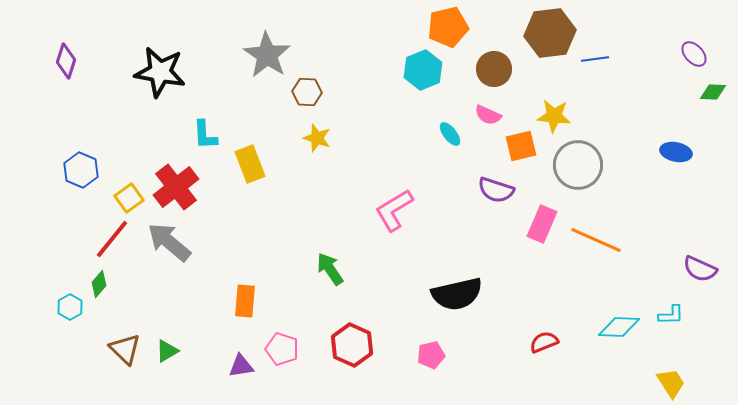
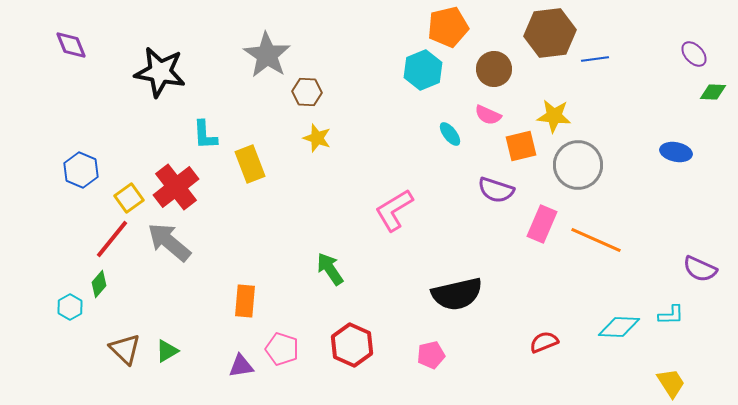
purple diamond at (66, 61): moved 5 px right, 16 px up; rotated 40 degrees counterclockwise
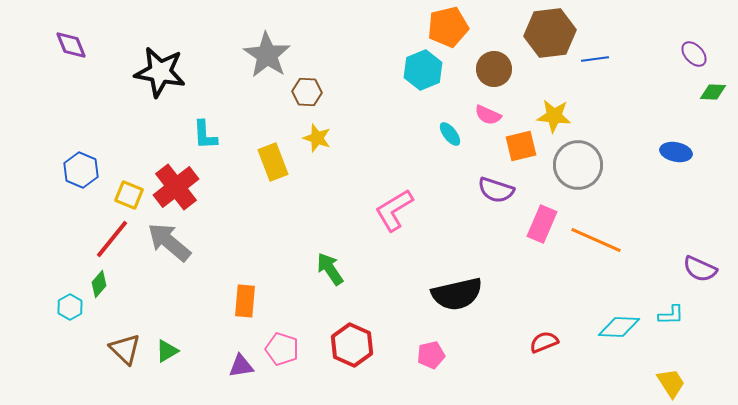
yellow rectangle at (250, 164): moved 23 px right, 2 px up
yellow square at (129, 198): moved 3 px up; rotated 32 degrees counterclockwise
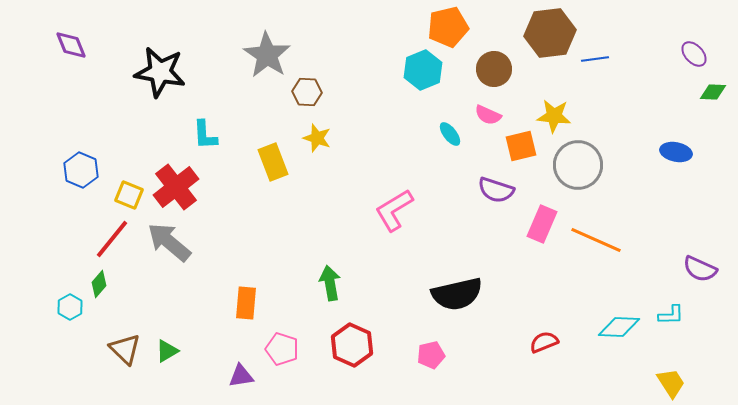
green arrow at (330, 269): moved 14 px down; rotated 24 degrees clockwise
orange rectangle at (245, 301): moved 1 px right, 2 px down
purple triangle at (241, 366): moved 10 px down
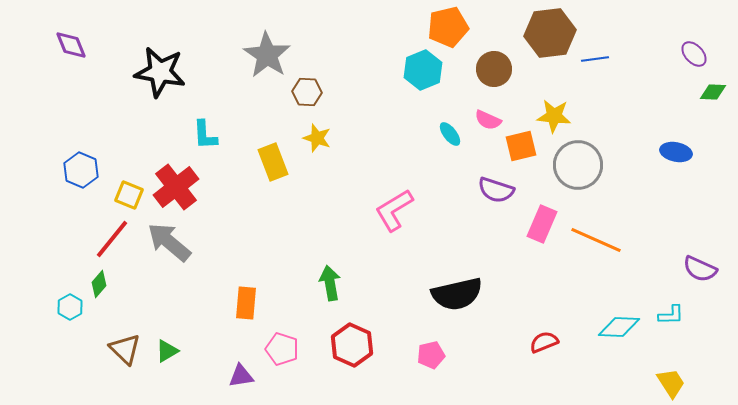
pink semicircle at (488, 115): moved 5 px down
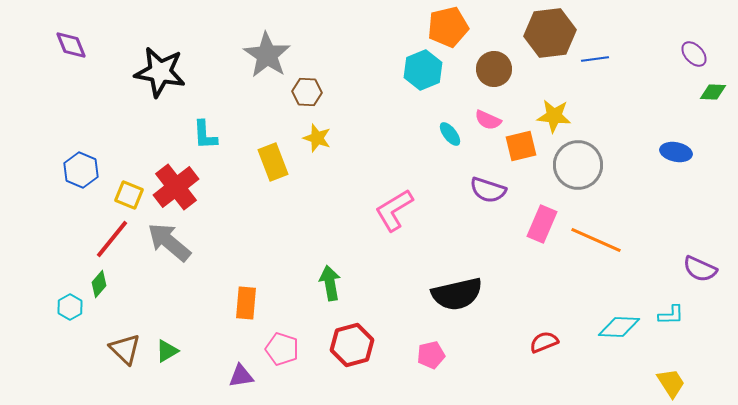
purple semicircle at (496, 190): moved 8 px left
red hexagon at (352, 345): rotated 21 degrees clockwise
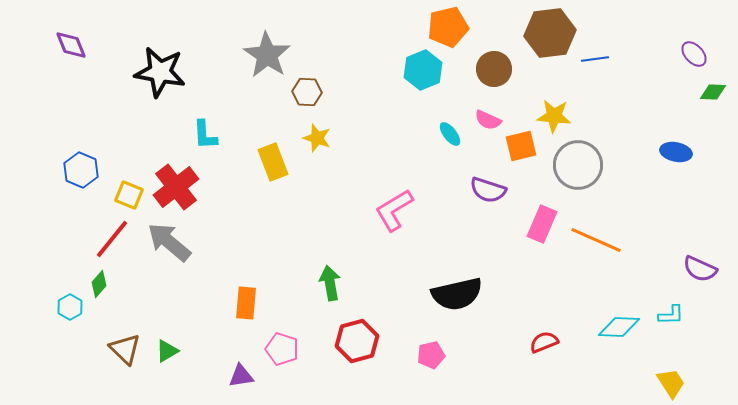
red hexagon at (352, 345): moved 5 px right, 4 px up
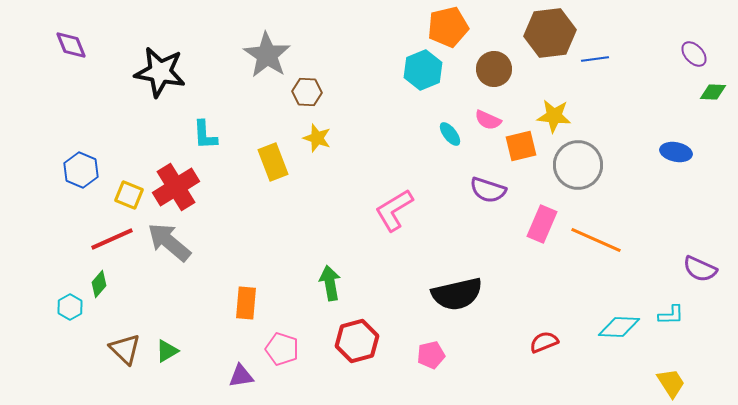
red cross at (176, 187): rotated 6 degrees clockwise
red line at (112, 239): rotated 27 degrees clockwise
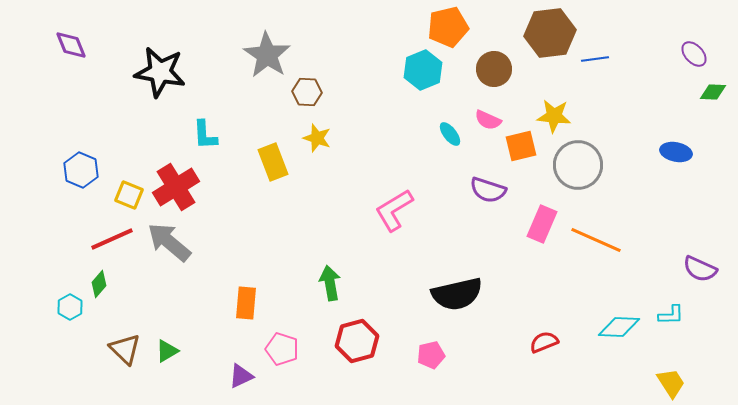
purple triangle at (241, 376): rotated 16 degrees counterclockwise
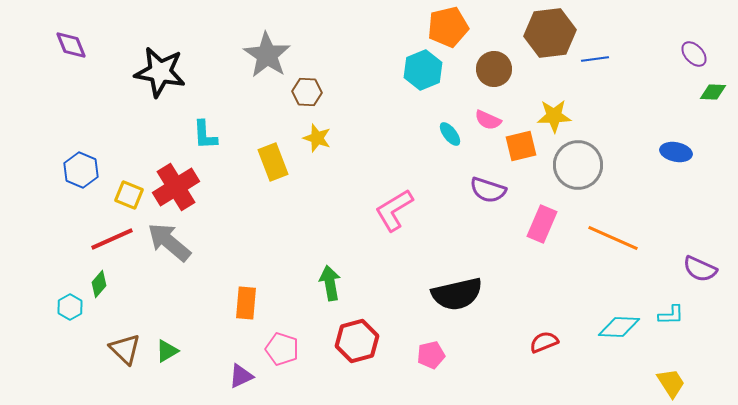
yellow star at (554, 116): rotated 8 degrees counterclockwise
orange line at (596, 240): moved 17 px right, 2 px up
